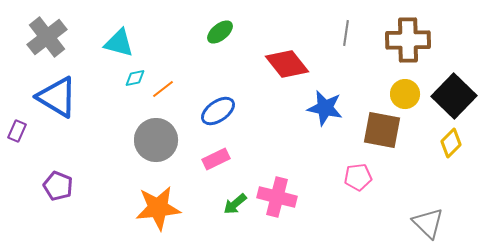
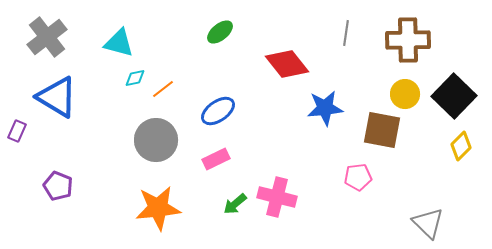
blue star: rotated 18 degrees counterclockwise
yellow diamond: moved 10 px right, 3 px down
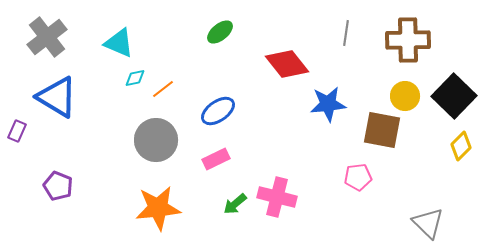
cyan triangle: rotated 8 degrees clockwise
yellow circle: moved 2 px down
blue star: moved 3 px right, 4 px up
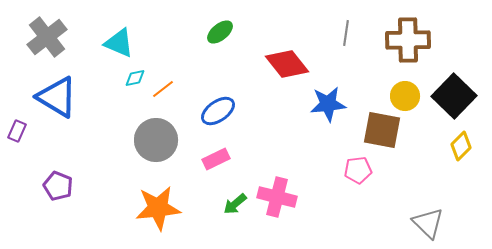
pink pentagon: moved 7 px up
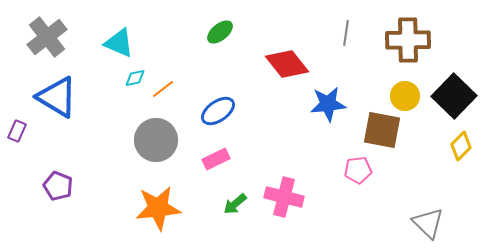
pink cross: moved 7 px right
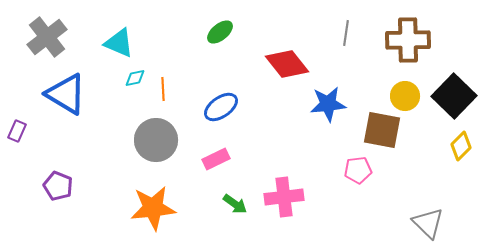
orange line: rotated 55 degrees counterclockwise
blue triangle: moved 9 px right, 3 px up
blue ellipse: moved 3 px right, 4 px up
pink cross: rotated 21 degrees counterclockwise
green arrow: rotated 105 degrees counterclockwise
orange star: moved 5 px left
